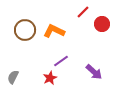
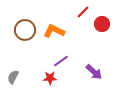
red star: rotated 24 degrees clockwise
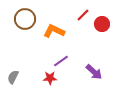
red line: moved 3 px down
brown circle: moved 11 px up
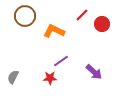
red line: moved 1 px left
brown circle: moved 3 px up
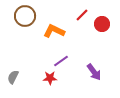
purple arrow: rotated 12 degrees clockwise
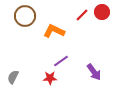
red circle: moved 12 px up
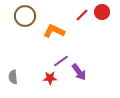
purple arrow: moved 15 px left
gray semicircle: rotated 32 degrees counterclockwise
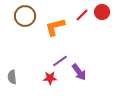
orange L-shape: moved 1 px right, 4 px up; rotated 40 degrees counterclockwise
purple line: moved 1 px left
gray semicircle: moved 1 px left
